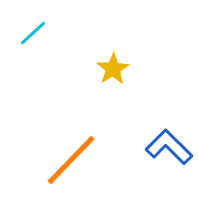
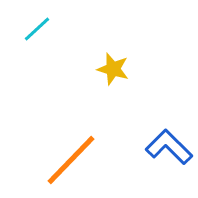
cyan line: moved 4 px right, 4 px up
yellow star: rotated 24 degrees counterclockwise
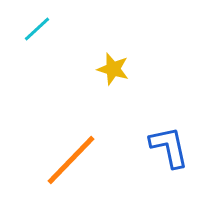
blue L-shape: rotated 33 degrees clockwise
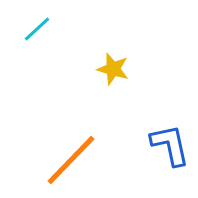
blue L-shape: moved 1 px right, 2 px up
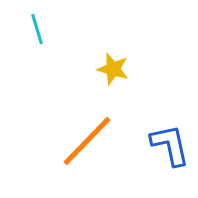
cyan line: rotated 64 degrees counterclockwise
orange line: moved 16 px right, 19 px up
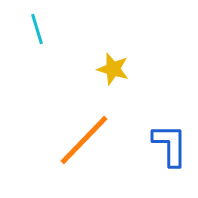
orange line: moved 3 px left, 1 px up
blue L-shape: rotated 12 degrees clockwise
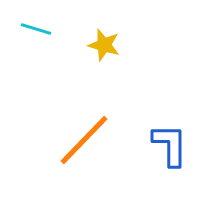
cyan line: moved 1 px left; rotated 56 degrees counterclockwise
yellow star: moved 9 px left, 24 px up
